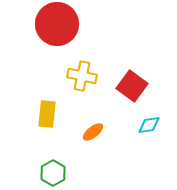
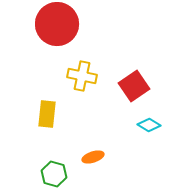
red square: moved 2 px right; rotated 20 degrees clockwise
cyan diamond: rotated 40 degrees clockwise
orange ellipse: moved 25 px down; rotated 20 degrees clockwise
green hexagon: moved 1 px right, 1 px down; rotated 15 degrees counterclockwise
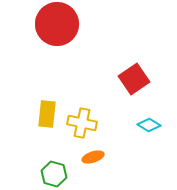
yellow cross: moved 47 px down
red square: moved 7 px up
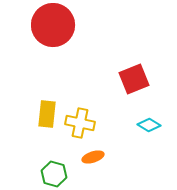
red circle: moved 4 px left, 1 px down
red square: rotated 12 degrees clockwise
yellow cross: moved 2 px left
